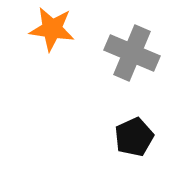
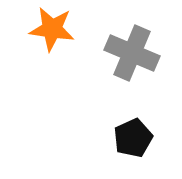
black pentagon: moved 1 px left, 1 px down
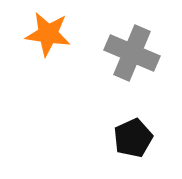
orange star: moved 4 px left, 5 px down
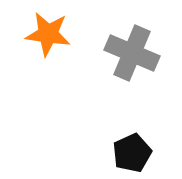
black pentagon: moved 1 px left, 15 px down
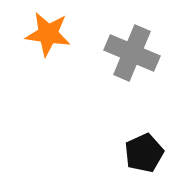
black pentagon: moved 12 px right
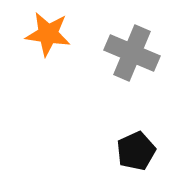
black pentagon: moved 8 px left, 2 px up
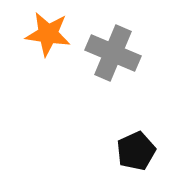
gray cross: moved 19 px left
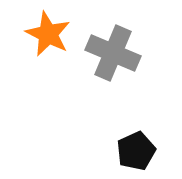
orange star: rotated 18 degrees clockwise
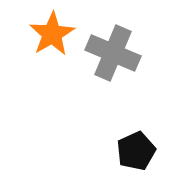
orange star: moved 4 px right; rotated 15 degrees clockwise
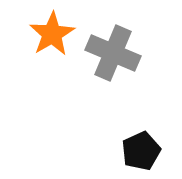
black pentagon: moved 5 px right
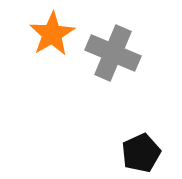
black pentagon: moved 2 px down
